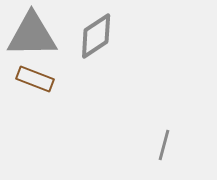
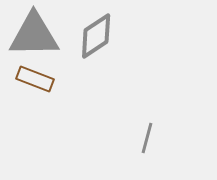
gray triangle: moved 2 px right
gray line: moved 17 px left, 7 px up
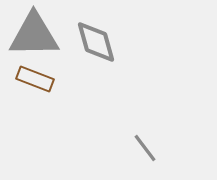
gray diamond: moved 6 px down; rotated 72 degrees counterclockwise
gray line: moved 2 px left, 10 px down; rotated 52 degrees counterclockwise
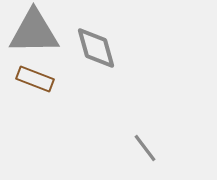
gray triangle: moved 3 px up
gray diamond: moved 6 px down
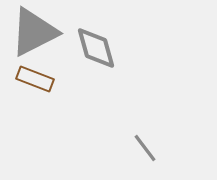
gray triangle: rotated 26 degrees counterclockwise
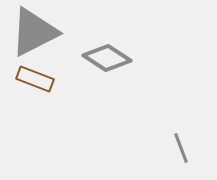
gray diamond: moved 11 px right, 10 px down; rotated 42 degrees counterclockwise
gray line: moved 36 px right; rotated 16 degrees clockwise
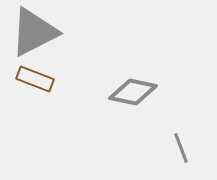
gray diamond: moved 26 px right, 34 px down; rotated 21 degrees counterclockwise
